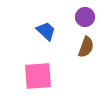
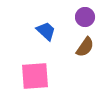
brown semicircle: moved 1 px left; rotated 15 degrees clockwise
pink square: moved 3 px left
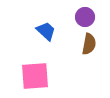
brown semicircle: moved 4 px right, 3 px up; rotated 25 degrees counterclockwise
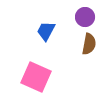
blue trapezoid: rotated 105 degrees counterclockwise
pink square: moved 1 px right, 1 px down; rotated 28 degrees clockwise
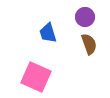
blue trapezoid: moved 2 px right, 2 px down; rotated 45 degrees counterclockwise
brown semicircle: rotated 30 degrees counterclockwise
